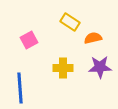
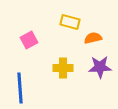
yellow rectangle: rotated 18 degrees counterclockwise
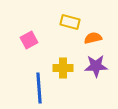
purple star: moved 4 px left, 1 px up
blue line: moved 19 px right
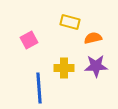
yellow cross: moved 1 px right
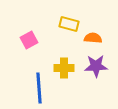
yellow rectangle: moved 1 px left, 2 px down
orange semicircle: rotated 18 degrees clockwise
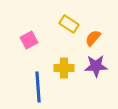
yellow rectangle: rotated 18 degrees clockwise
orange semicircle: rotated 54 degrees counterclockwise
blue line: moved 1 px left, 1 px up
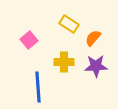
pink square: rotated 12 degrees counterclockwise
yellow cross: moved 6 px up
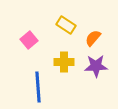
yellow rectangle: moved 3 px left, 1 px down
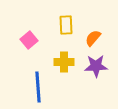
yellow rectangle: rotated 54 degrees clockwise
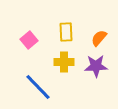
yellow rectangle: moved 7 px down
orange semicircle: moved 6 px right
blue line: rotated 40 degrees counterclockwise
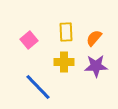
orange semicircle: moved 5 px left
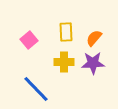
purple star: moved 3 px left, 3 px up
blue line: moved 2 px left, 2 px down
